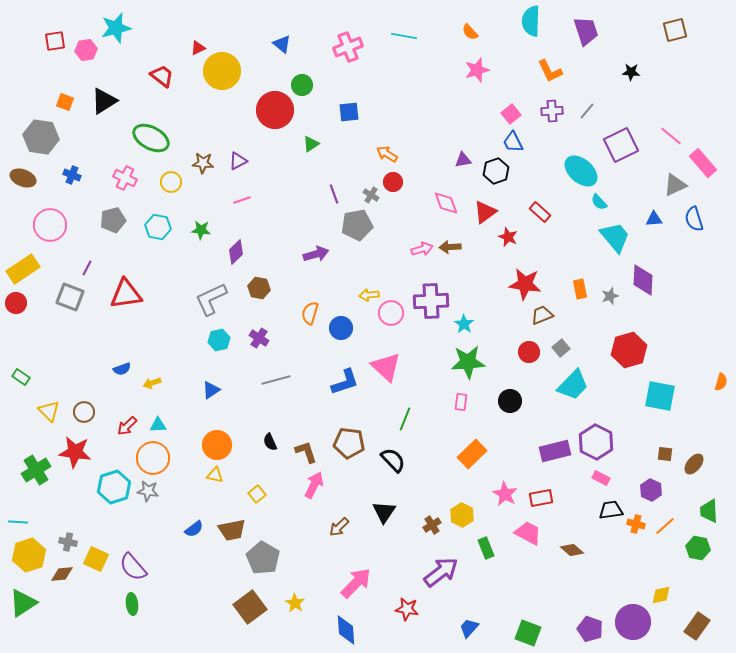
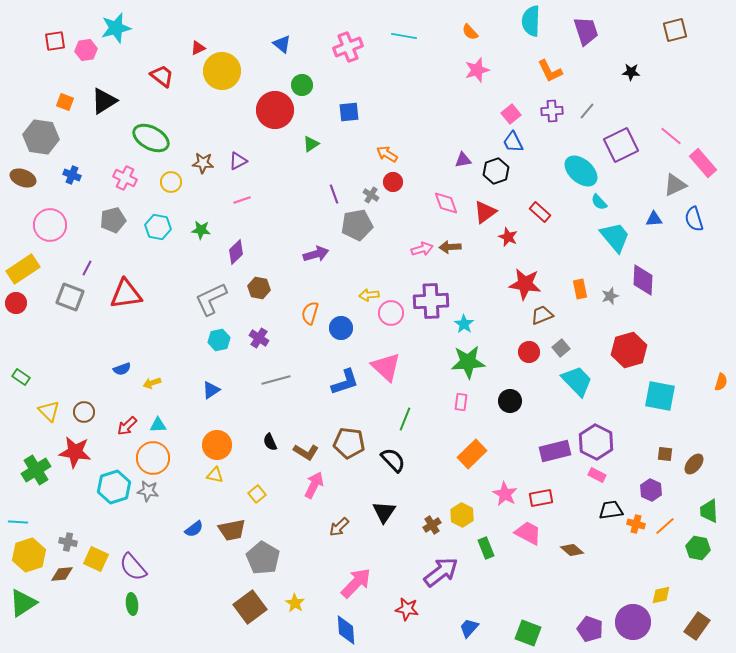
cyan trapezoid at (573, 385): moved 4 px right, 4 px up; rotated 88 degrees counterclockwise
brown L-shape at (306, 452): rotated 140 degrees clockwise
pink rectangle at (601, 478): moved 4 px left, 3 px up
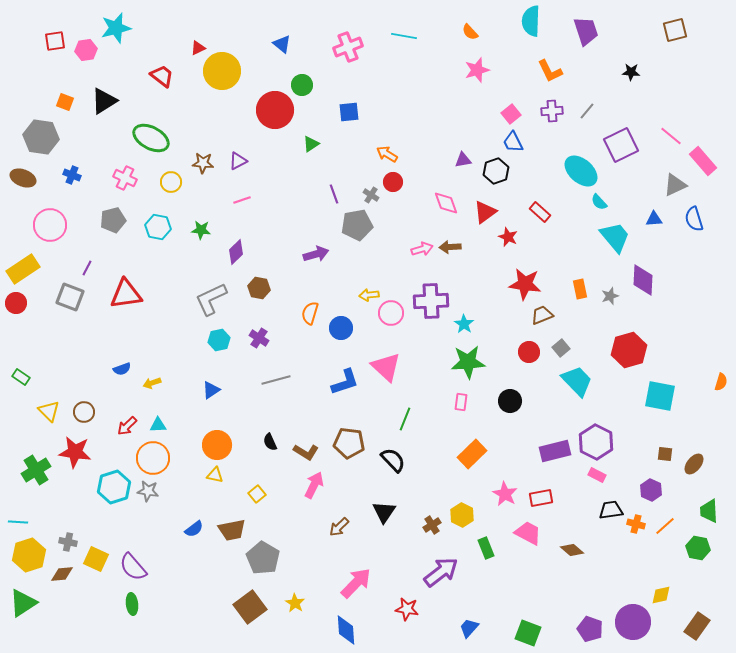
pink rectangle at (703, 163): moved 2 px up
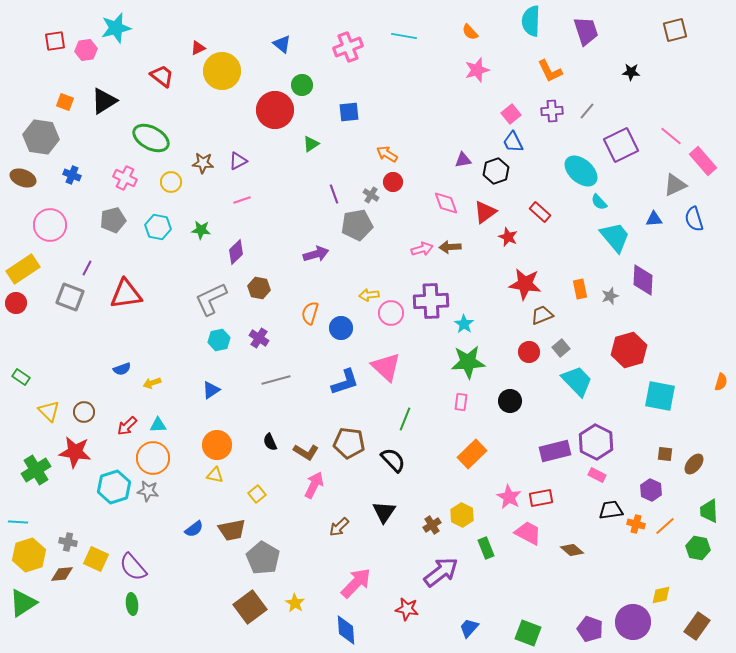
pink star at (505, 494): moved 4 px right, 3 px down
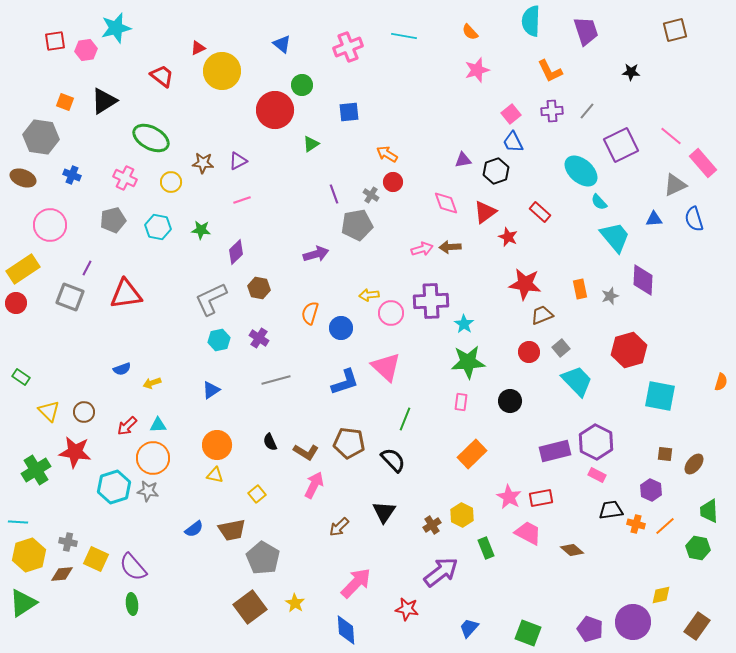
pink rectangle at (703, 161): moved 2 px down
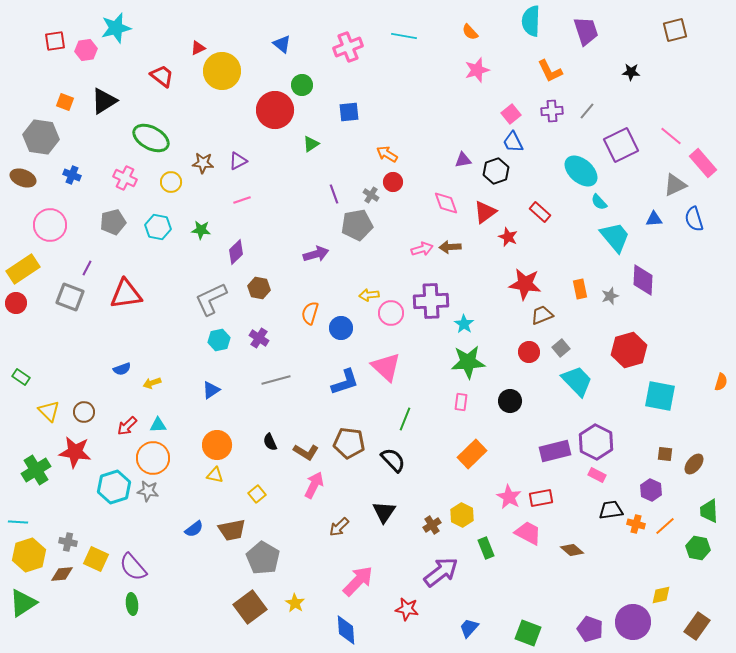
gray pentagon at (113, 220): moved 2 px down
pink arrow at (356, 583): moved 2 px right, 2 px up
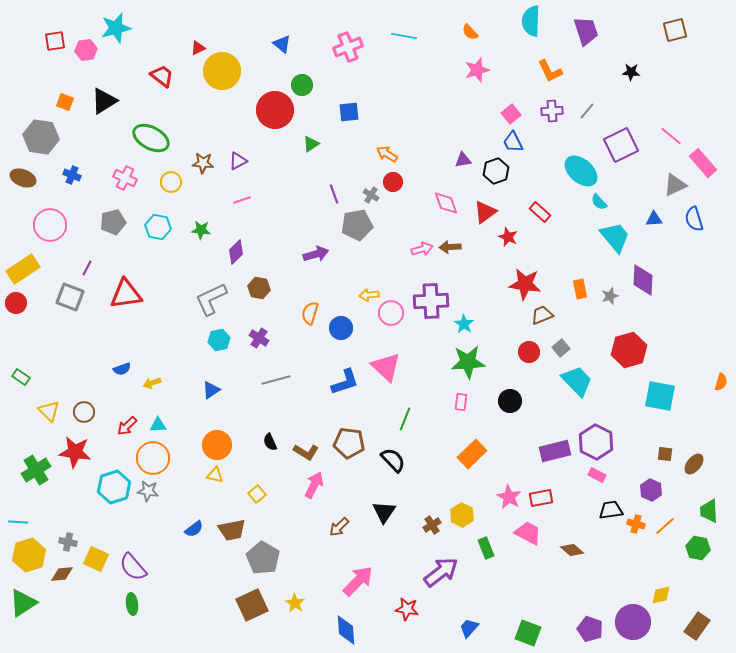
brown square at (250, 607): moved 2 px right, 2 px up; rotated 12 degrees clockwise
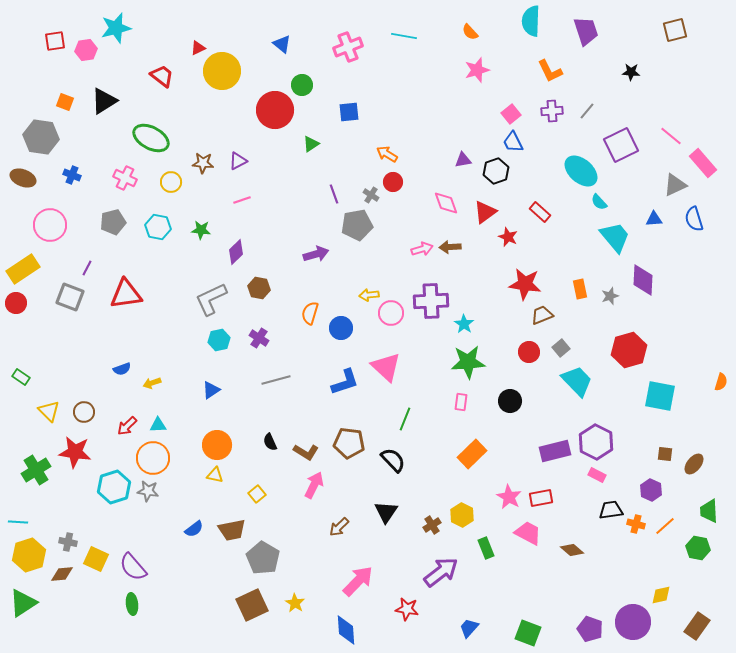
black triangle at (384, 512): moved 2 px right
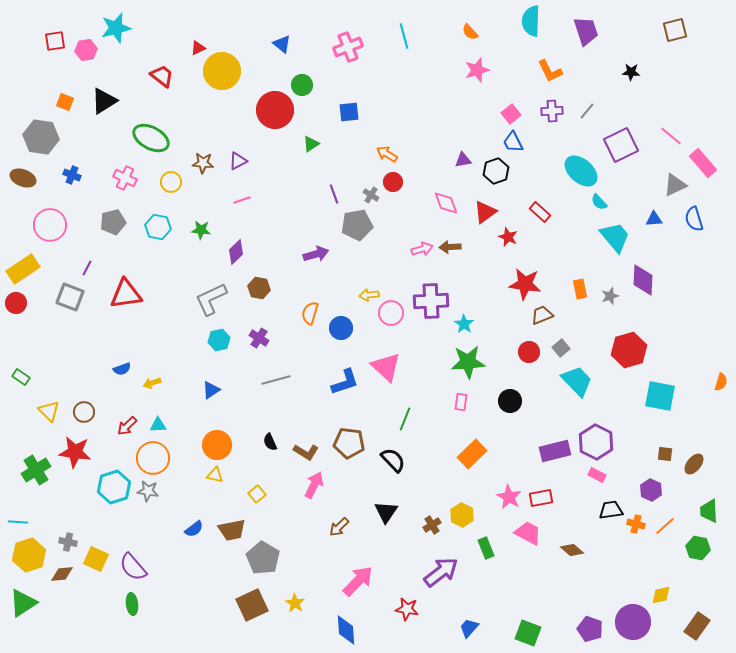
cyan line at (404, 36): rotated 65 degrees clockwise
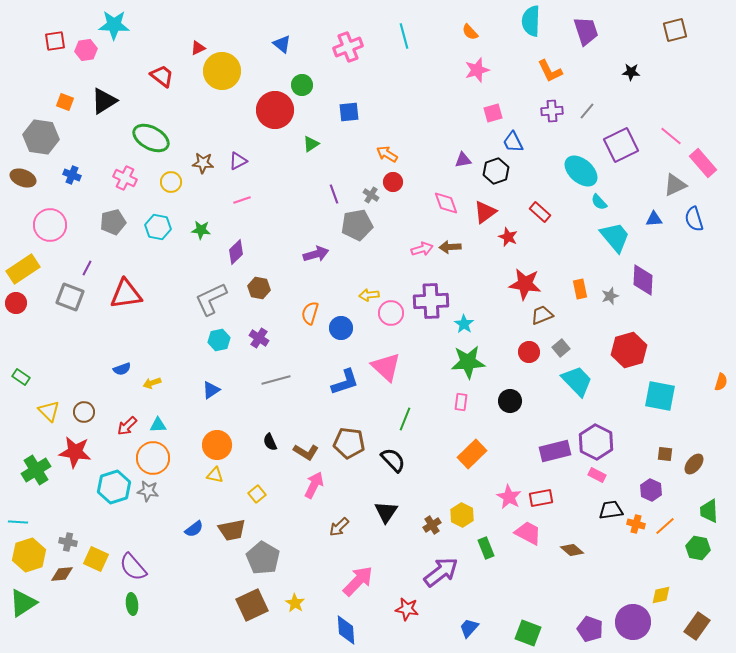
cyan star at (116, 28): moved 2 px left, 3 px up; rotated 16 degrees clockwise
pink square at (511, 114): moved 18 px left, 1 px up; rotated 24 degrees clockwise
